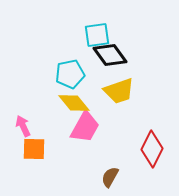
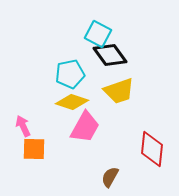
cyan square: moved 1 px right, 1 px up; rotated 36 degrees clockwise
yellow diamond: moved 2 px left, 1 px up; rotated 32 degrees counterclockwise
red diamond: rotated 21 degrees counterclockwise
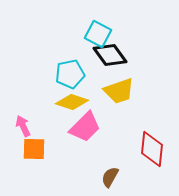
pink trapezoid: rotated 16 degrees clockwise
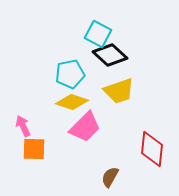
black diamond: rotated 12 degrees counterclockwise
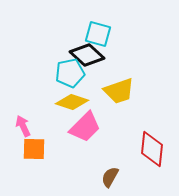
cyan square: rotated 12 degrees counterclockwise
black diamond: moved 23 px left
cyan pentagon: moved 1 px up
